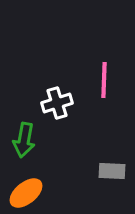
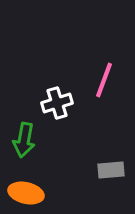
pink line: rotated 18 degrees clockwise
gray rectangle: moved 1 px left, 1 px up; rotated 8 degrees counterclockwise
orange ellipse: rotated 52 degrees clockwise
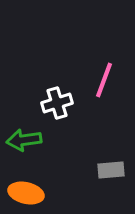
green arrow: rotated 72 degrees clockwise
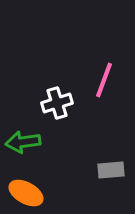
green arrow: moved 1 px left, 2 px down
orange ellipse: rotated 16 degrees clockwise
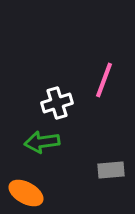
green arrow: moved 19 px right
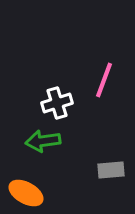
green arrow: moved 1 px right, 1 px up
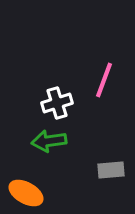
green arrow: moved 6 px right
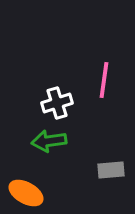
pink line: rotated 12 degrees counterclockwise
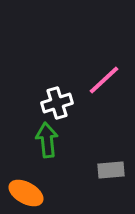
pink line: rotated 39 degrees clockwise
green arrow: moved 2 px left, 1 px up; rotated 92 degrees clockwise
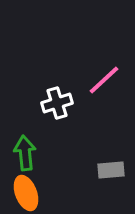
green arrow: moved 22 px left, 13 px down
orange ellipse: rotated 40 degrees clockwise
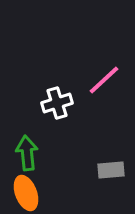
green arrow: moved 2 px right
